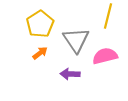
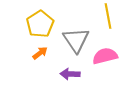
yellow line: rotated 25 degrees counterclockwise
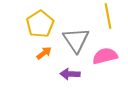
orange arrow: moved 4 px right
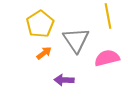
pink semicircle: moved 2 px right, 2 px down
purple arrow: moved 6 px left, 6 px down
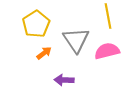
yellow pentagon: moved 4 px left
pink semicircle: moved 7 px up
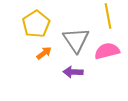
purple arrow: moved 9 px right, 8 px up
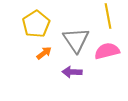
purple arrow: moved 1 px left
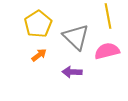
yellow pentagon: moved 2 px right
gray triangle: moved 3 px up; rotated 12 degrees counterclockwise
orange arrow: moved 5 px left, 2 px down
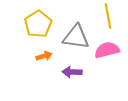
gray triangle: rotated 36 degrees counterclockwise
pink semicircle: moved 1 px up
orange arrow: moved 5 px right, 1 px down; rotated 21 degrees clockwise
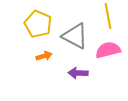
yellow pentagon: rotated 16 degrees counterclockwise
gray triangle: moved 1 px left, 1 px up; rotated 20 degrees clockwise
pink semicircle: moved 1 px right
purple arrow: moved 6 px right, 1 px down
